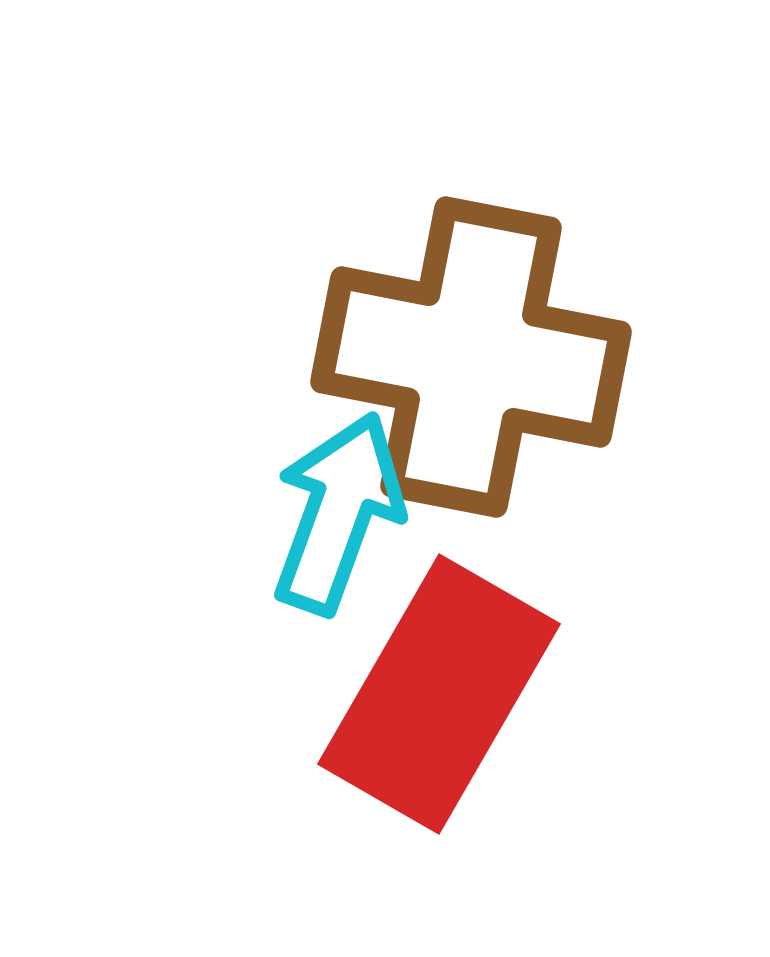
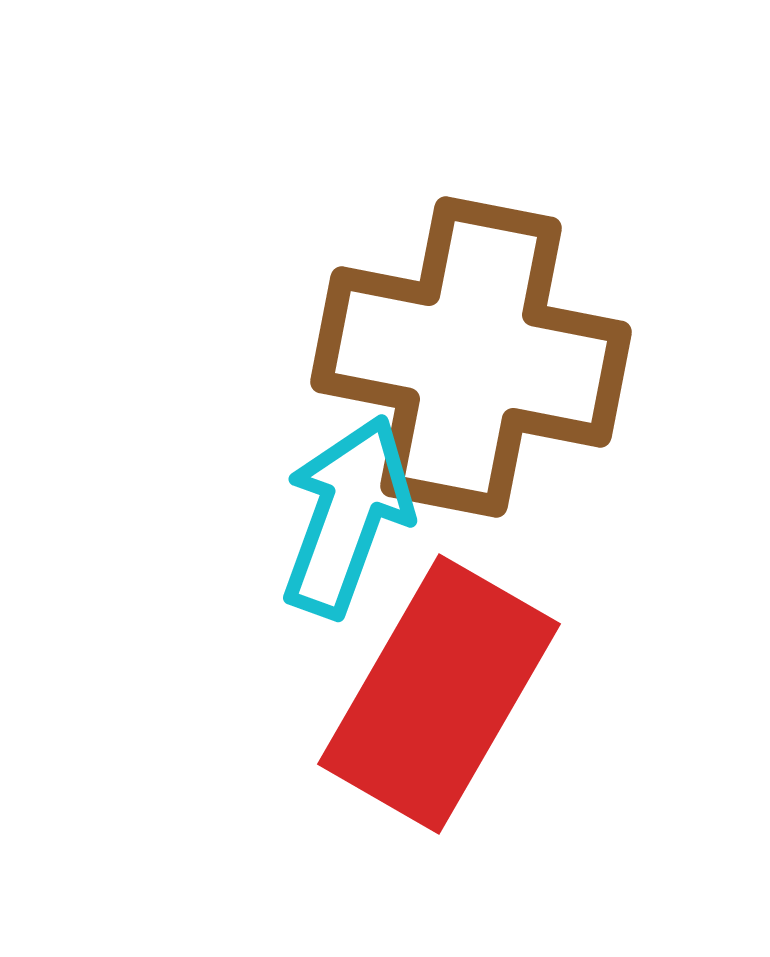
cyan arrow: moved 9 px right, 3 px down
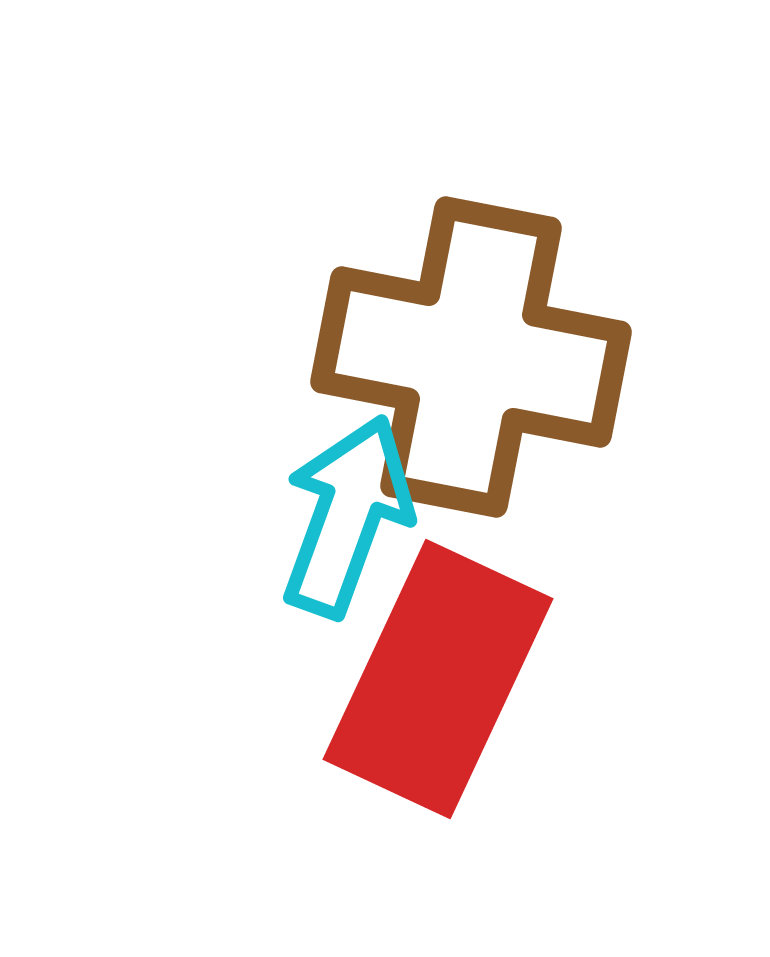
red rectangle: moved 1 px left, 15 px up; rotated 5 degrees counterclockwise
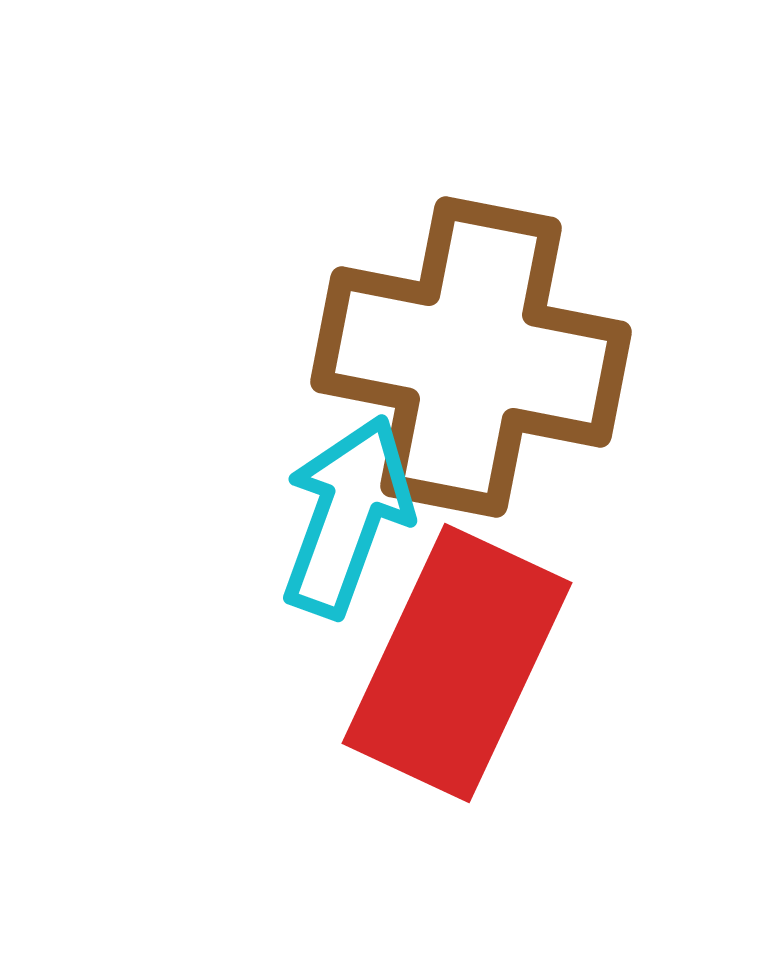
red rectangle: moved 19 px right, 16 px up
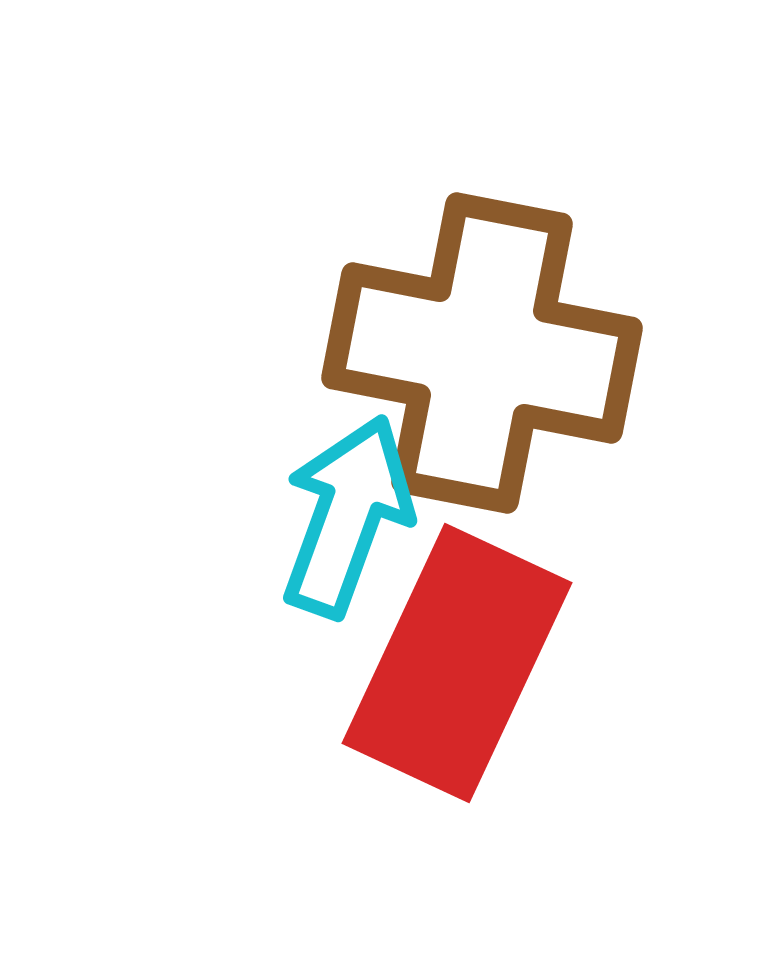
brown cross: moved 11 px right, 4 px up
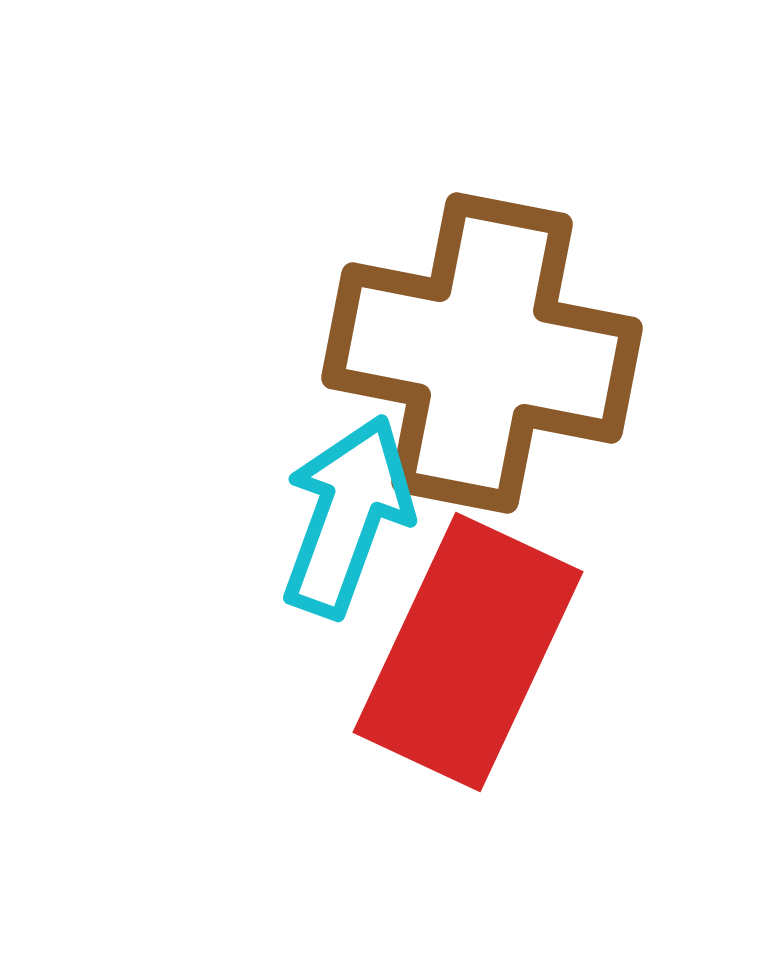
red rectangle: moved 11 px right, 11 px up
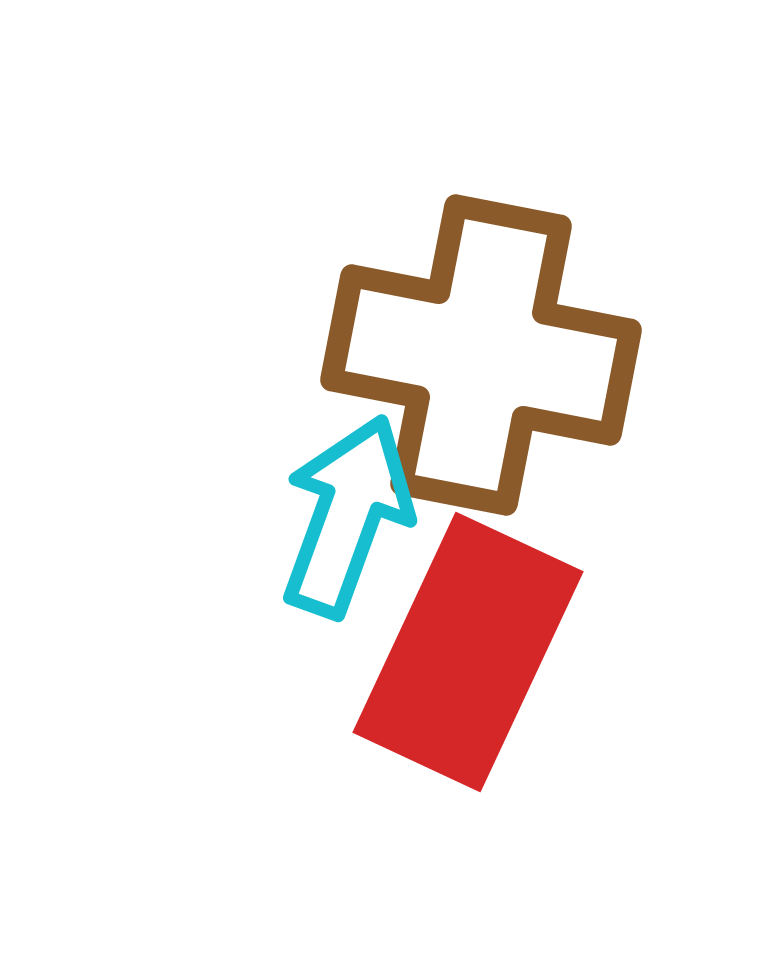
brown cross: moved 1 px left, 2 px down
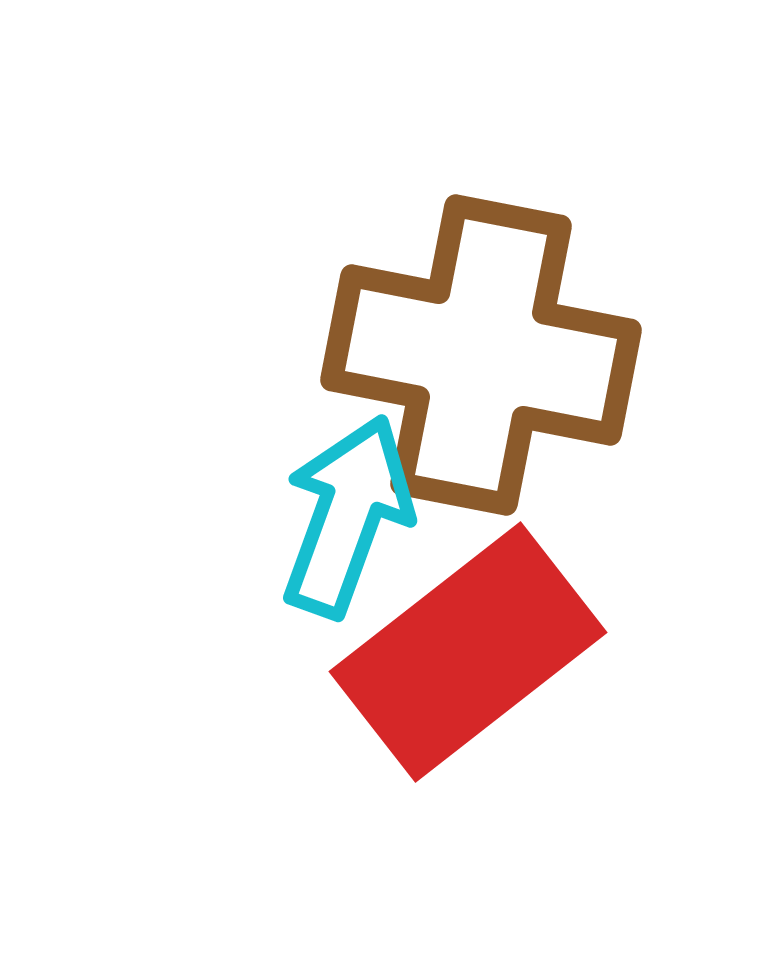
red rectangle: rotated 27 degrees clockwise
